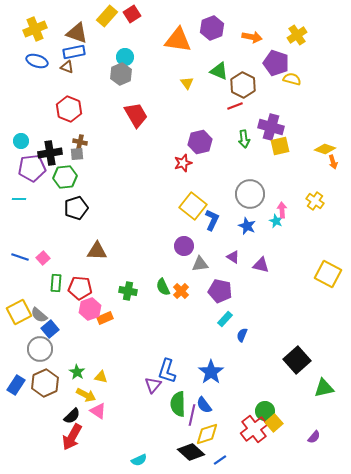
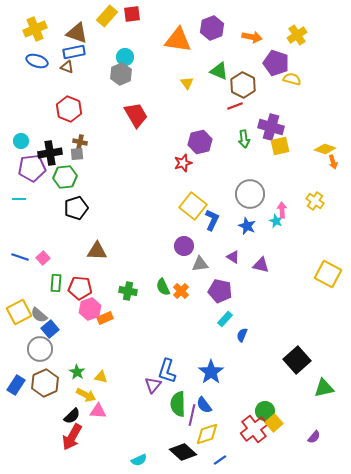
red square at (132, 14): rotated 24 degrees clockwise
pink triangle at (98, 411): rotated 30 degrees counterclockwise
black diamond at (191, 452): moved 8 px left
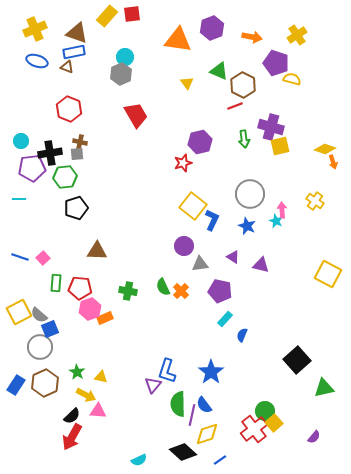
blue square at (50, 329): rotated 18 degrees clockwise
gray circle at (40, 349): moved 2 px up
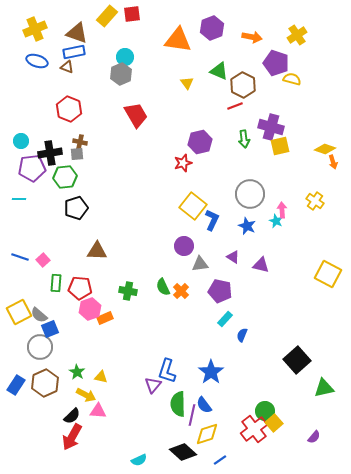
pink square at (43, 258): moved 2 px down
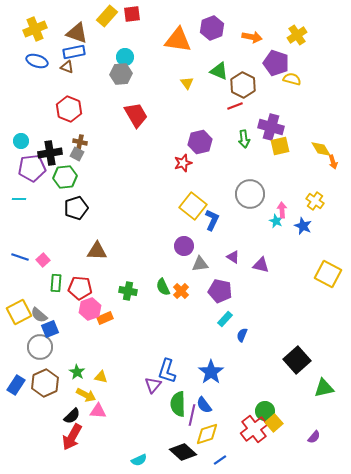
gray hexagon at (121, 74): rotated 20 degrees clockwise
yellow diamond at (325, 149): moved 4 px left; rotated 40 degrees clockwise
gray square at (77, 154): rotated 32 degrees clockwise
blue star at (247, 226): moved 56 px right
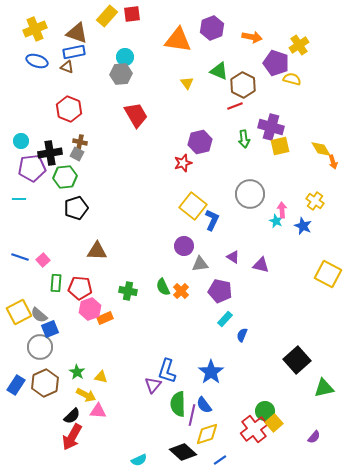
yellow cross at (297, 35): moved 2 px right, 10 px down
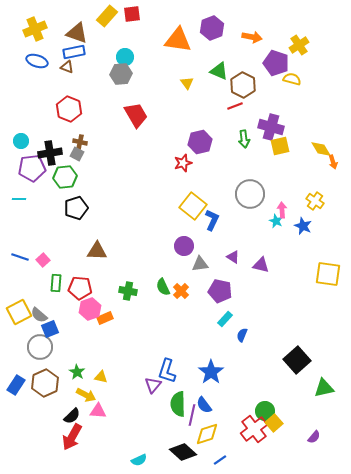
yellow square at (328, 274): rotated 20 degrees counterclockwise
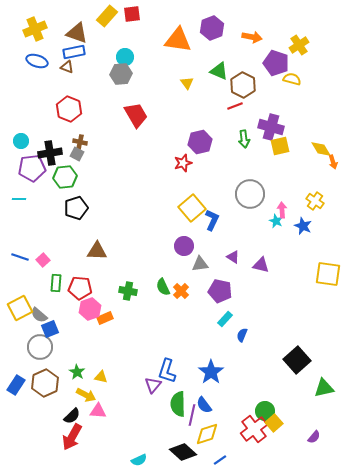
yellow square at (193, 206): moved 1 px left, 2 px down; rotated 12 degrees clockwise
yellow square at (19, 312): moved 1 px right, 4 px up
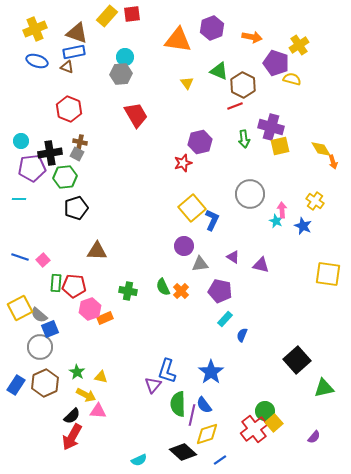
red pentagon at (80, 288): moved 6 px left, 2 px up
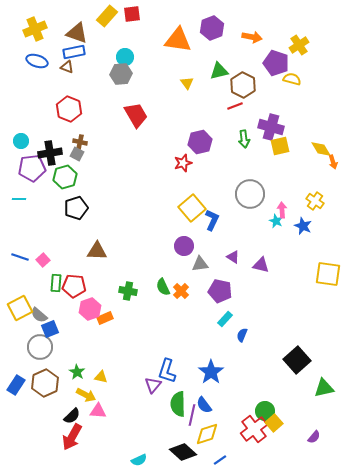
green triangle at (219, 71): rotated 36 degrees counterclockwise
green hexagon at (65, 177): rotated 10 degrees counterclockwise
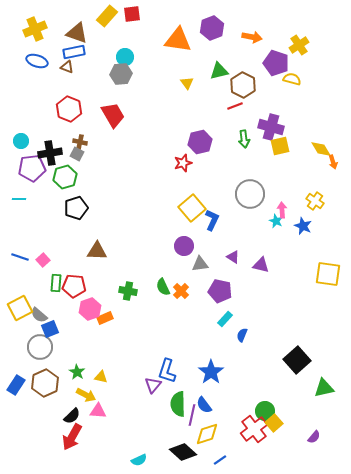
red trapezoid at (136, 115): moved 23 px left
